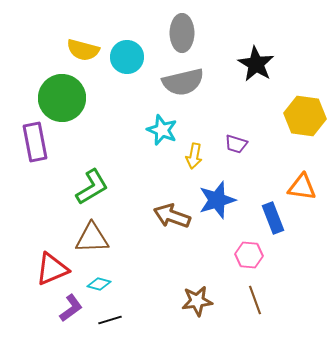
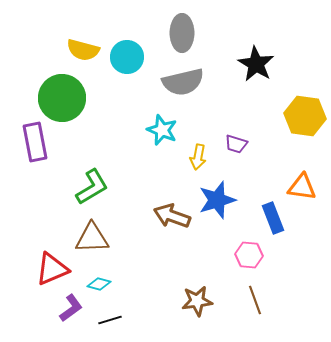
yellow arrow: moved 4 px right, 1 px down
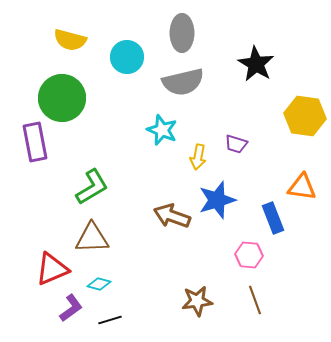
yellow semicircle: moved 13 px left, 10 px up
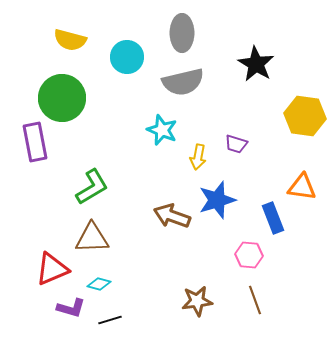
purple L-shape: rotated 52 degrees clockwise
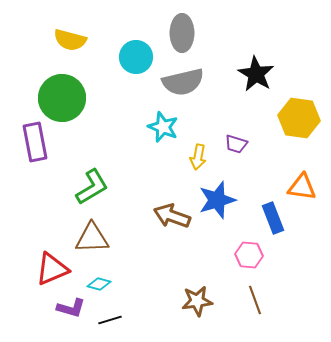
cyan circle: moved 9 px right
black star: moved 10 px down
yellow hexagon: moved 6 px left, 2 px down
cyan star: moved 1 px right, 3 px up
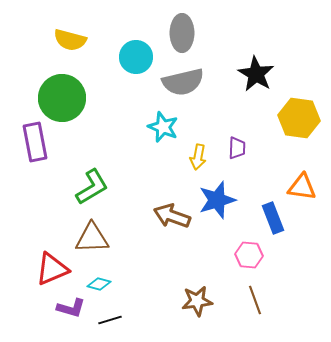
purple trapezoid: moved 1 px right, 4 px down; rotated 105 degrees counterclockwise
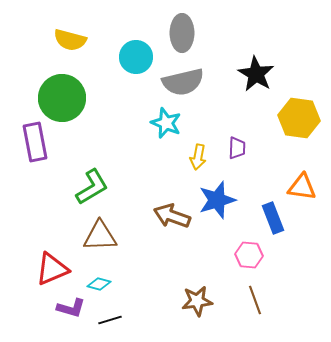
cyan star: moved 3 px right, 4 px up
brown triangle: moved 8 px right, 2 px up
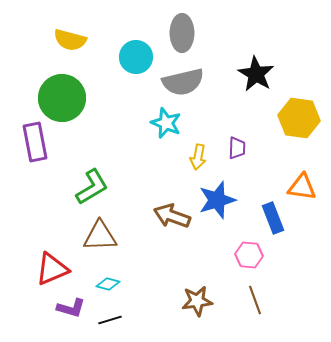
cyan diamond: moved 9 px right
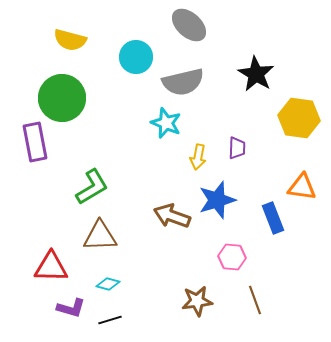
gray ellipse: moved 7 px right, 8 px up; rotated 48 degrees counterclockwise
pink hexagon: moved 17 px left, 2 px down
red triangle: moved 1 px left, 2 px up; rotated 24 degrees clockwise
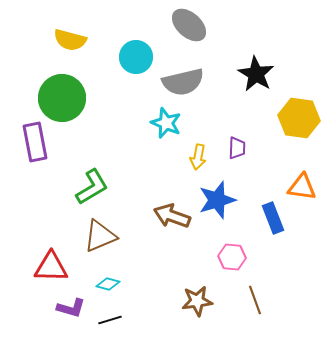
brown triangle: rotated 21 degrees counterclockwise
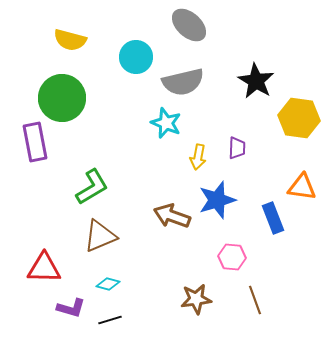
black star: moved 7 px down
red triangle: moved 7 px left, 1 px down
brown star: moved 1 px left, 2 px up
